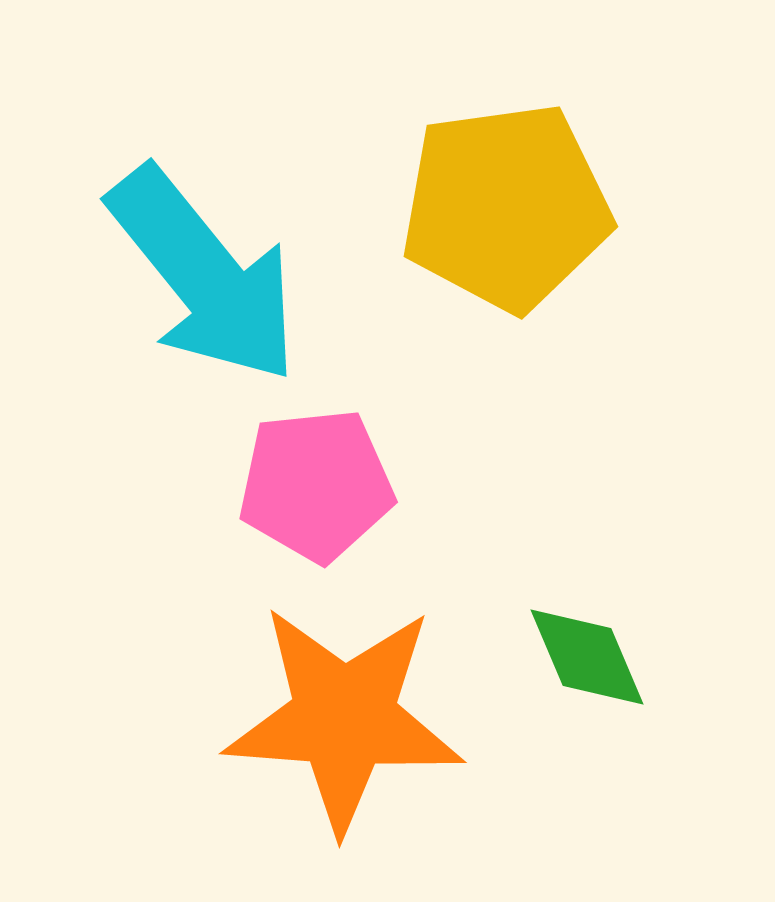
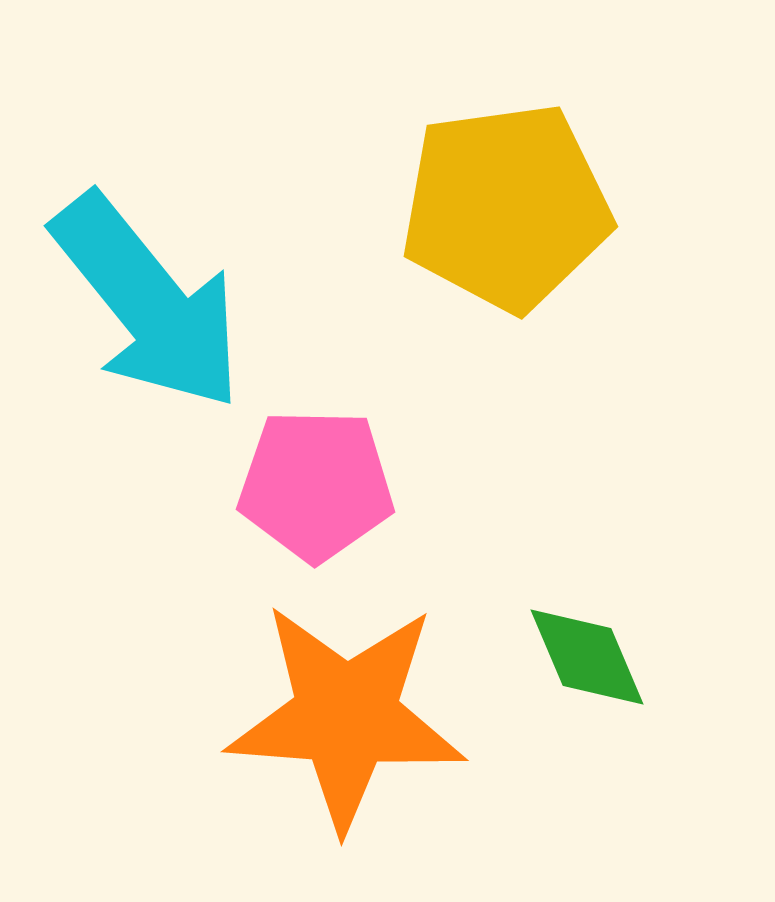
cyan arrow: moved 56 px left, 27 px down
pink pentagon: rotated 7 degrees clockwise
orange star: moved 2 px right, 2 px up
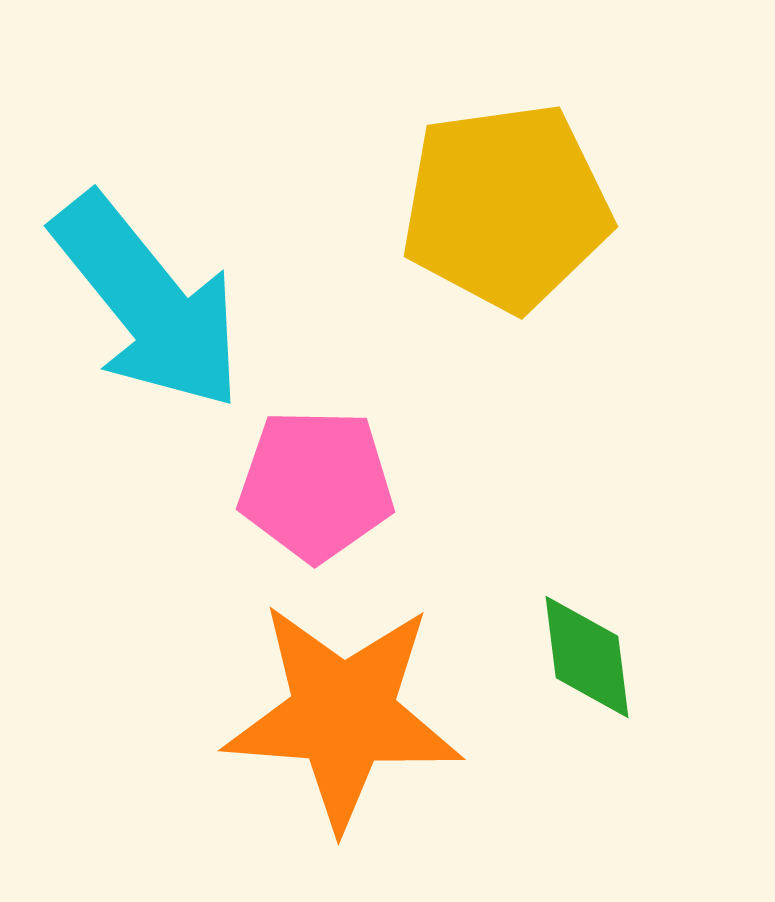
green diamond: rotated 16 degrees clockwise
orange star: moved 3 px left, 1 px up
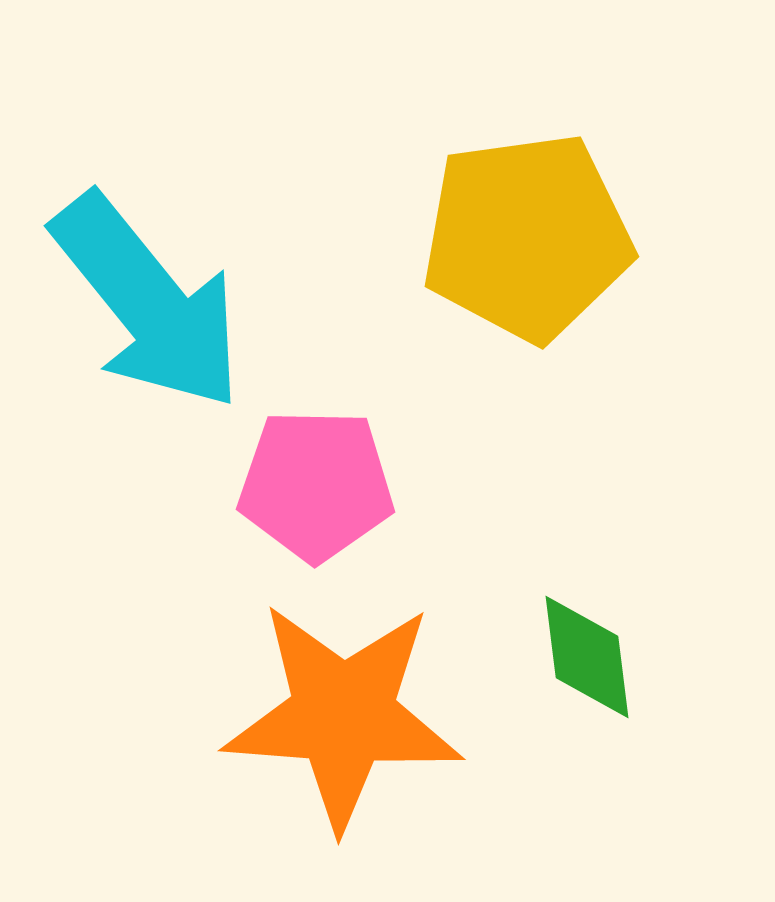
yellow pentagon: moved 21 px right, 30 px down
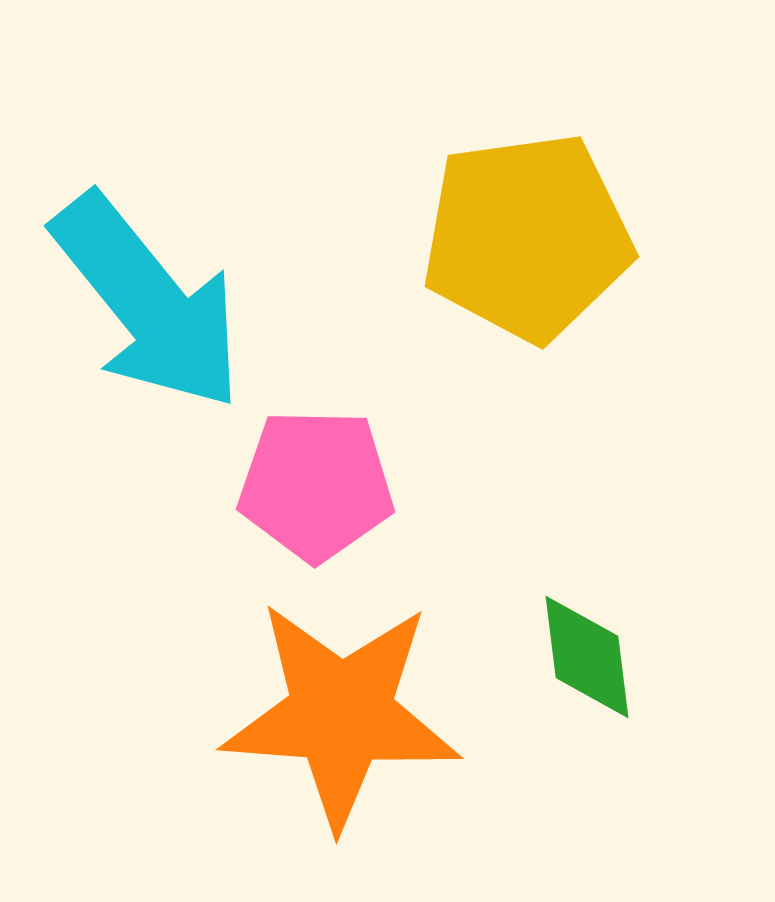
orange star: moved 2 px left, 1 px up
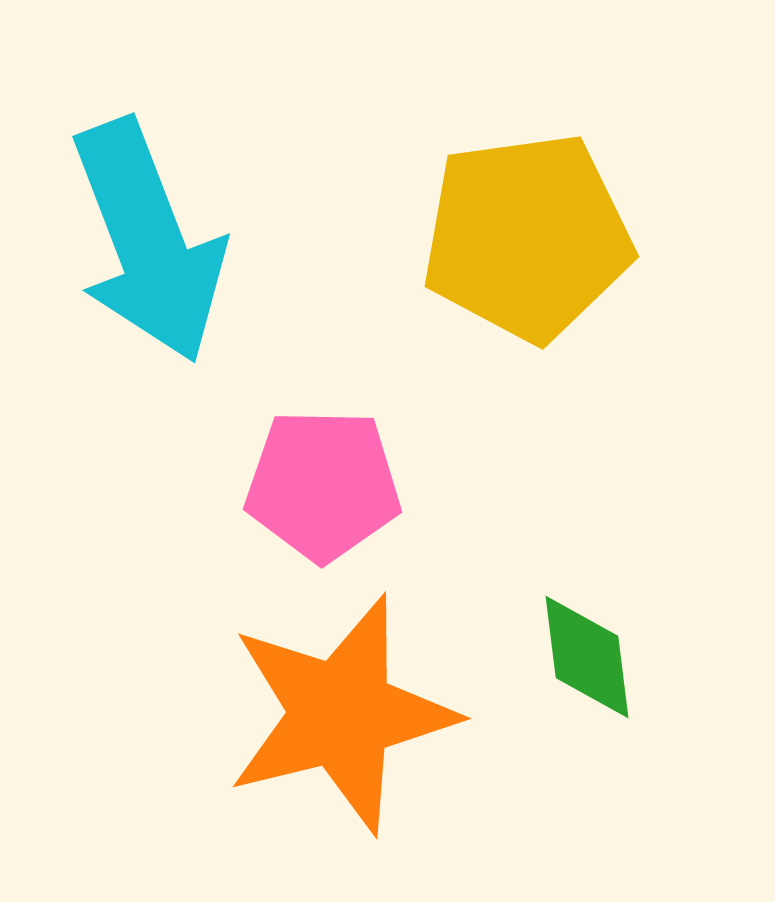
cyan arrow: moved 61 px up; rotated 18 degrees clockwise
pink pentagon: moved 7 px right
orange star: rotated 18 degrees counterclockwise
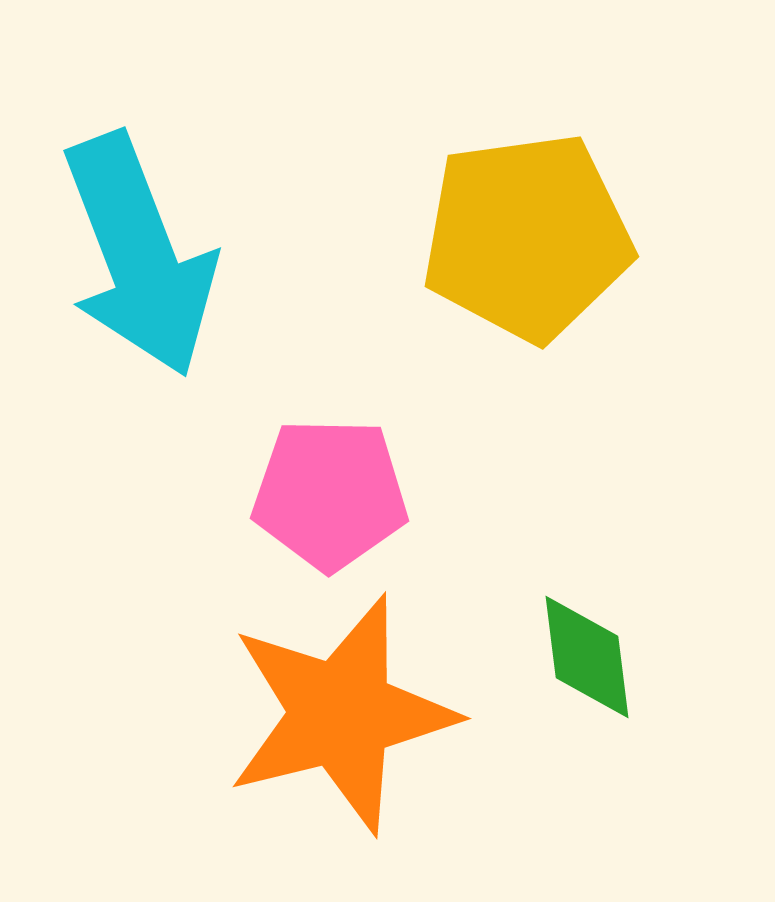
cyan arrow: moved 9 px left, 14 px down
pink pentagon: moved 7 px right, 9 px down
